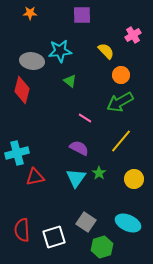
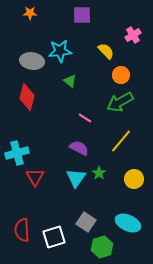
red diamond: moved 5 px right, 7 px down
red triangle: rotated 48 degrees counterclockwise
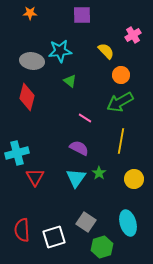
yellow line: rotated 30 degrees counterclockwise
cyan ellipse: rotated 50 degrees clockwise
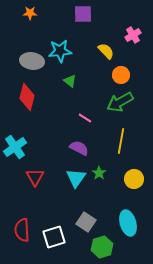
purple square: moved 1 px right, 1 px up
cyan cross: moved 2 px left, 6 px up; rotated 20 degrees counterclockwise
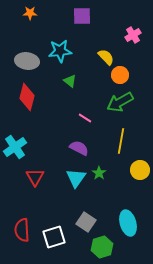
purple square: moved 1 px left, 2 px down
yellow semicircle: moved 6 px down
gray ellipse: moved 5 px left
orange circle: moved 1 px left
yellow circle: moved 6 px right, 9 px up
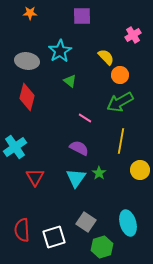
cyan star: rotated 25 degrees counterclockwise
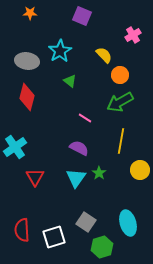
purple square: rotated 24 degrees clockwise
yellow semicircle: moved 2 px left, 2 px up
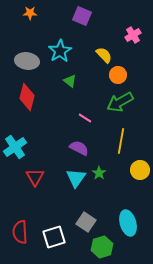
orange circle: moved 2 px left
red semicircle: moved 2 px left, 2 px down
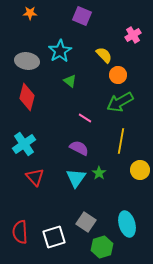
cyan cross: moved 9 px right, 3 px up
red triangle: rotated 12 degrees counterclockwise
cyan ellipse: moved 1 px left, 1 px down
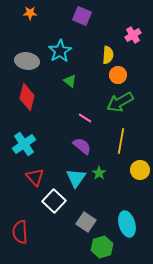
yellow semicircle: moved 4 px right; rotated 48 degrees clockwise
purple semicircle: moved 3 px right, 2 px up; rotated 12 degrees clockwise
white square: moved 36 px up; rotated 30 degrees counterclockwise
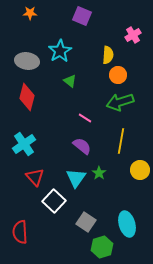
green arrow: rotated 12 degrees clockwise
